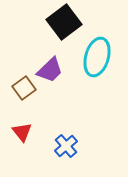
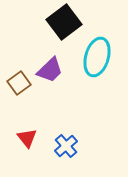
brown square: moved 5 px left, 5 px up
red triangle: moved 5 px right, 6 px down
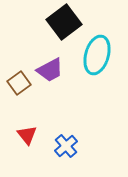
cyan ellipse: moved 2 px up
purple trapezoid: rotated 16 degrees clockwise
red triangle: moved 3 px up
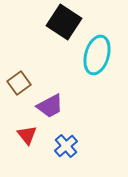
black square: rotated 20 degrees counterclockwise
purple trapezoid: moved 36 px down
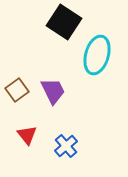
brown square: moved 2 px left, 7 px down
purple trapezoid: moved 3 px right, 15 px up; rotated 88 degrees counterclockwise
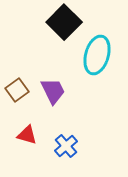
black square: rotated 12 degrees clockwise
red triangle: rotated 35 degrees counterclockwise
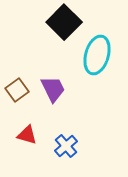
purple trapezoid: moved 2 px up
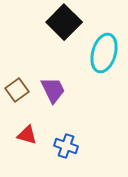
cyan ellipse: moved 7 px right, 2 px up
purple trapezoid: moved 1 px down
blue cross: rotated 30 degrees counterclockwise
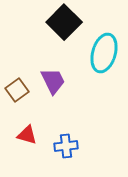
purple trapezoid: moved 9 px up
blue cross: rotated 25 degrees counterclockwise
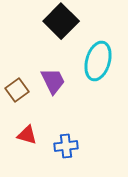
black square: moved 3 px left, 1 px up
cyan ellipse: moved 6 px left, 8 px down
